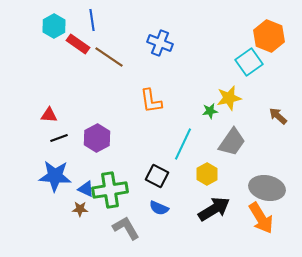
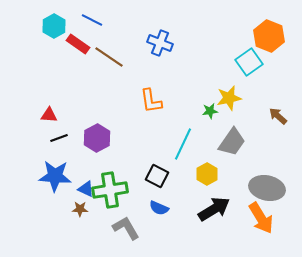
blue line: rotated 55 degrees counterclockwise
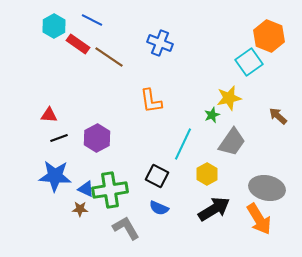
green star: moved 2 px right, 4 px down; rotated 14 degrees counterclockwise
orange arrow: moved 2 px left, 1 px down
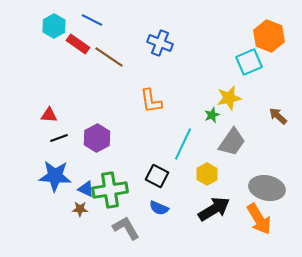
cyan square: rotated 12 degrees clockwise
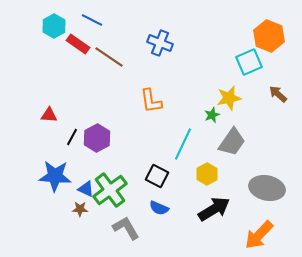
brown arrow: moved 22 px up
black line: moved 13 px right, 1 px up; rotated 42 degrees counterclockwise
green cross: rotated 28 degrees counterclockwise
orange arrow: moved 16 px down; rotated 76 degrees clockwise
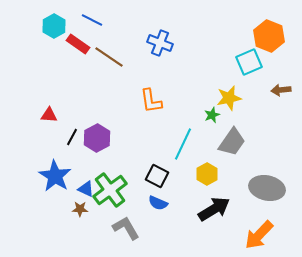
brown arrow: moved 3 px right, 4 px up; rotated 48 degrees counterclockwise
blue star: rotated 28 degrees clockwise
blue semicircle: moved 1 px left, 5 px up
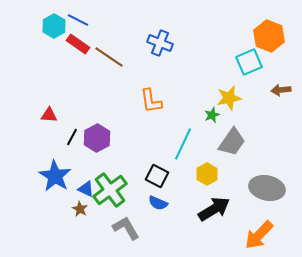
blue line: moved 14 px left
brown star: rotated 28 degrees clockwise
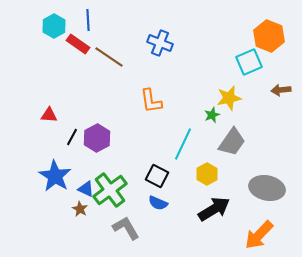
blue line: moved 10 px right; rotated 60 degrees clockwise
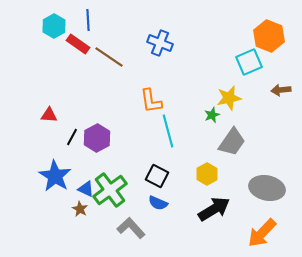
cyan line: moved 15 px left, 13 px up; rotated 40 degrees counterclockwise
gray L-shape: moved 5 px right; rotated 12 degrees counterclockwise
orange arrow: moved 3 px right, 2 px up
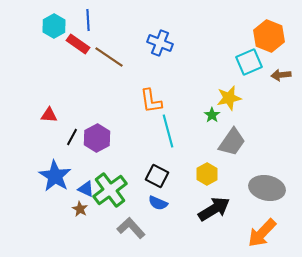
brown arrow: moved 15 px up
green star: rotated 14 degrees counterclockwise
